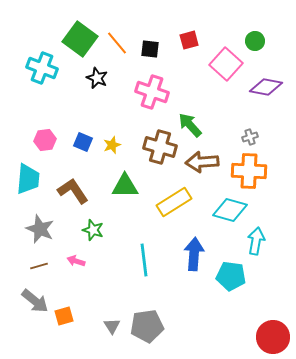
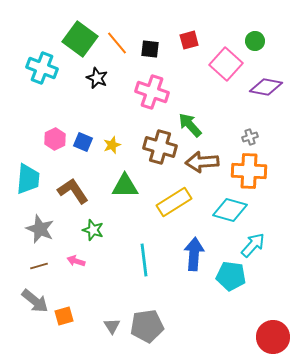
pink hexagon: moved 10 px right, 1 px up; rotated 20 degrees counterclockwise
cyan arrow: moved 3 px left, 4 px down; rotated 32 degrees clockwise
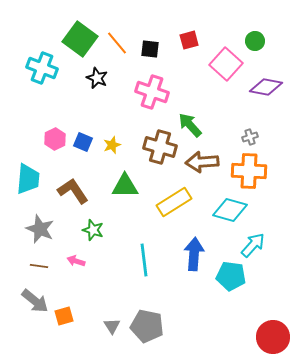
brown line: rotated 24 degrees clockwise
gray pentagon: rotated 20 degrees clockwise
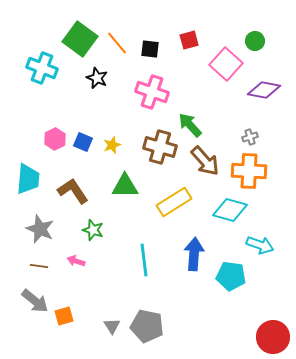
purple diamond: moved 2 px left, 3 px down
brown arrow: moved 3 px right, 1 px up; rotated 128 degrees counterclockwise
cyan arrow: moved 7 px right; rotated 68 degrees clockwise
